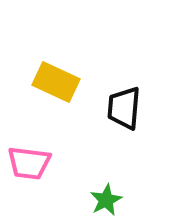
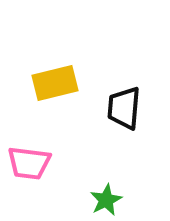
yellow rectangle: moved 1 px left, 1 px down; rotated 39 degrees counterclockwise
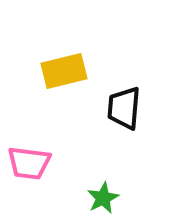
yellow rectangle: moved 9 px right, 12 px up
green star: moved 3 px left, 2 px up
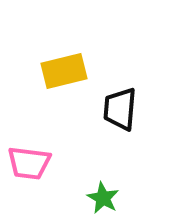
black trapezoid: moved 4 px left, 1 px down
green star: rotated 16 degrees counterclockwise
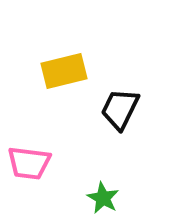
black trapezoid: rotated 21 degrees clockwise
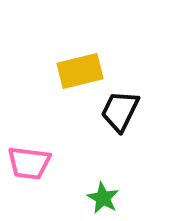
yellow rectangle: moved 16 px right
black trapezoid: moved 2 px down
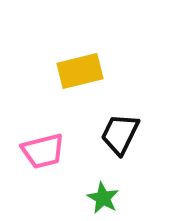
black trapezoid: moved 23 px down
pink trapezoid: moved 14 px right, 12 px up; rotated 21 degrees counterclockwise
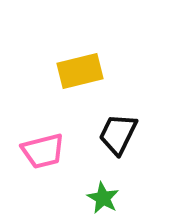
black trapezoid: moved 2 px left
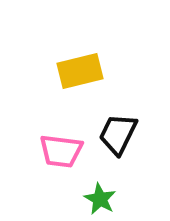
pink trapezoid: moved 18 px right; rotated 21 degrees clockwise
green star: moved 3 px left, 1 px down
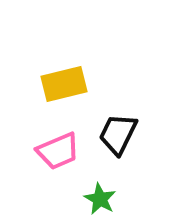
yellow rectangle: moved 16 px left, 13 px down
pink trapezoid: moved 3 px left; rotated 30 degrees counterclockwise
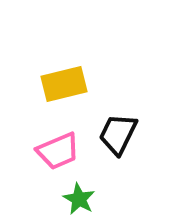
green star: moved 21 px left
